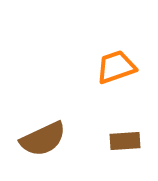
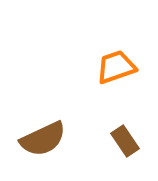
brown rectangle: rotated 60 degrees clockwise
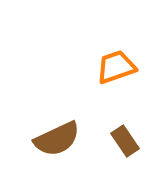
brown semicircle: moved 14 px right
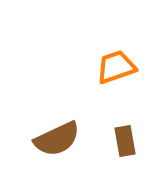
brown rectangle: rotated 24 degrees clockwise
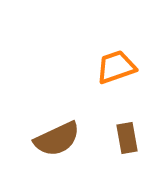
brown rectangle: moved 2 px right, 3 px up
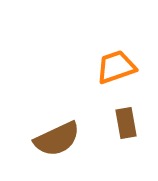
brown rectangle: moved 1 px left, 15 px up
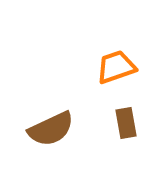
brown semicircle: moved 6 px left, 10 px up
